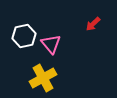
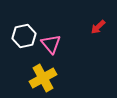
red arrow: moved 5 px right, 3 px down
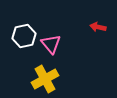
red arrow: rotated 56 degrees clockwise
yellow cross: moved 2 px right, 1 px down
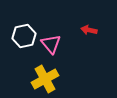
red arrow: moved 9 px left, 3 px down
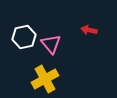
white hexagon: moved 1 px down
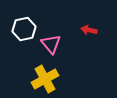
white hexagon: moved 8 px up
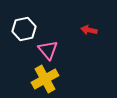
pink triangle: moved 3 px left, 6 px down
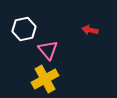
red arrow: moved 1 px right
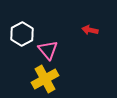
white hexagon: moved 2 px left, 5 px down; rotated 15 degrees counterclockwise
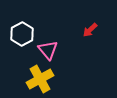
red arrow: rotated 56 degrees counterclockwise
yellow cross: moved 5 px left
